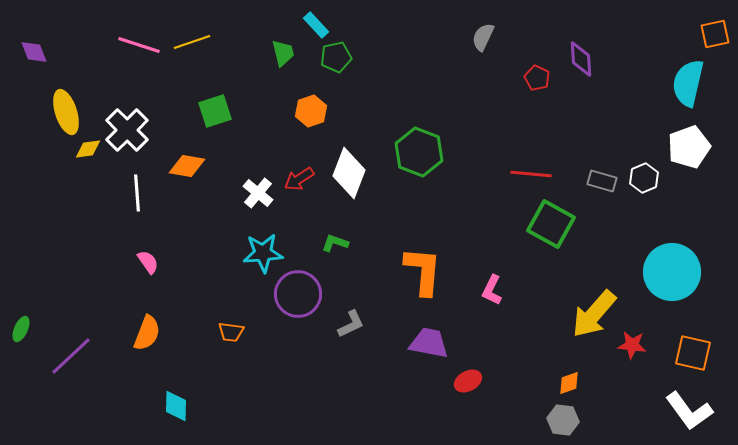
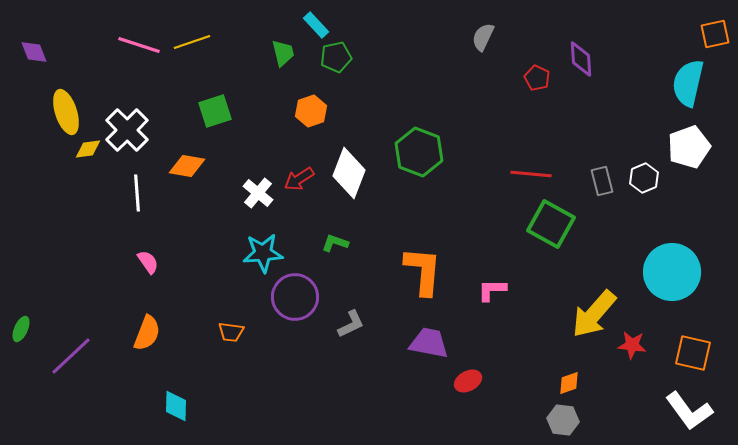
gray rectangle at (602, 181): rotated 60 degrees clockwise
pink L-shape at (492, 290): rotated 64 degrees clockwise
purple circle at (298, 294): moved 3 px left, 3 px down
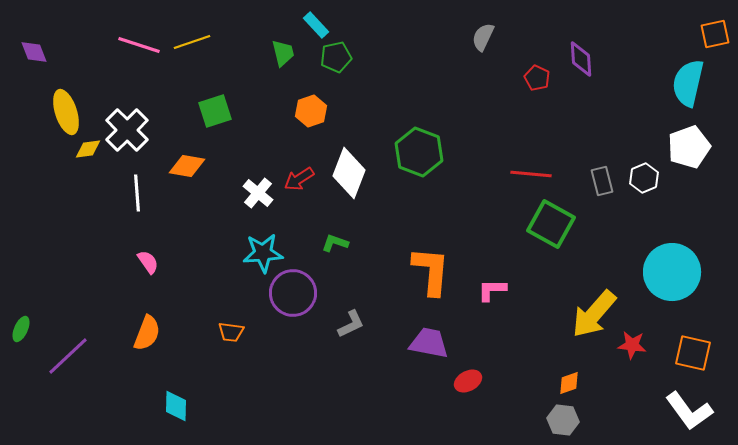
orange L-shape at (423, 271): moved 8 px right
purple circle at (295, 297): moved 2 px left, 4 px up
purple line at (71, 356): moved 3 px left
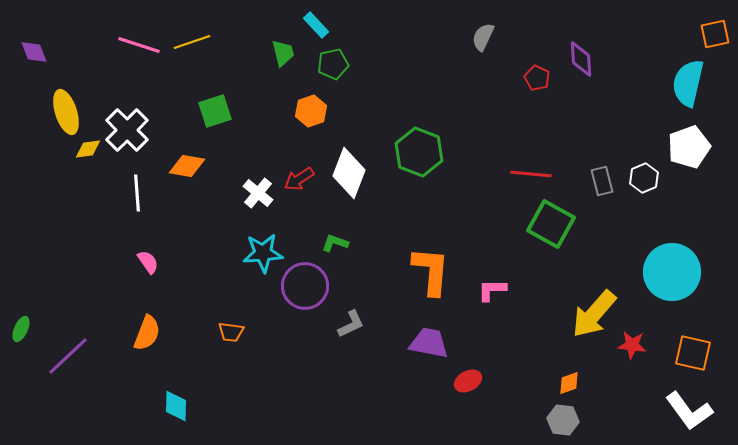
green pentagon at (336, 57): moved 3 px left, 7 px down
purple circle at (293, 293): moved 12 px right, 7 px up
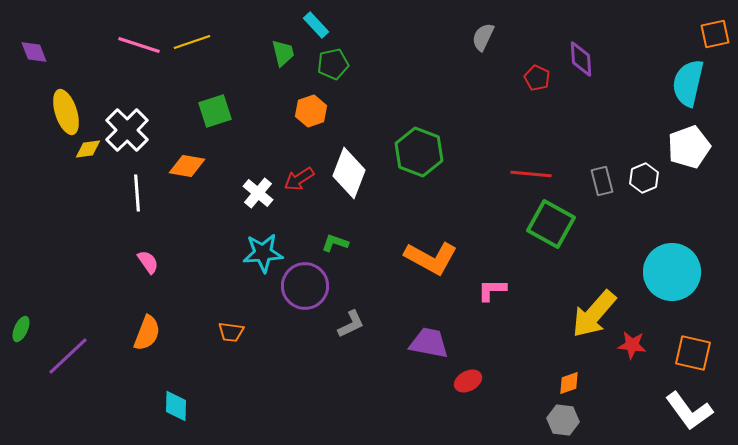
orange L-shape at (431, 271): moved 13 px up; rotated 114 degrees clockwise
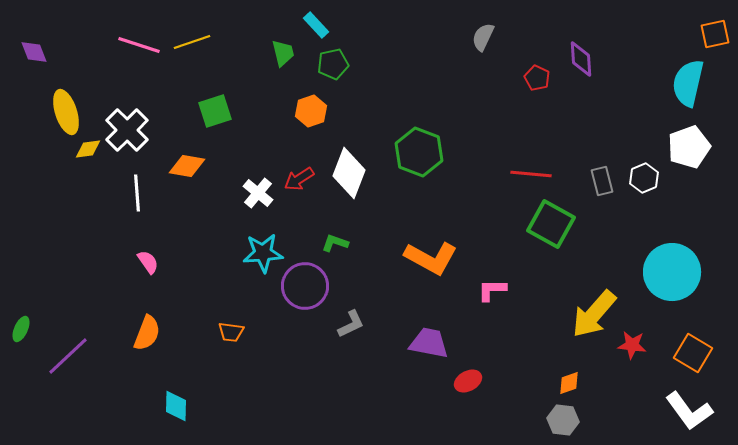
orange square at (693, 353): rotated 18 degrees clockwise
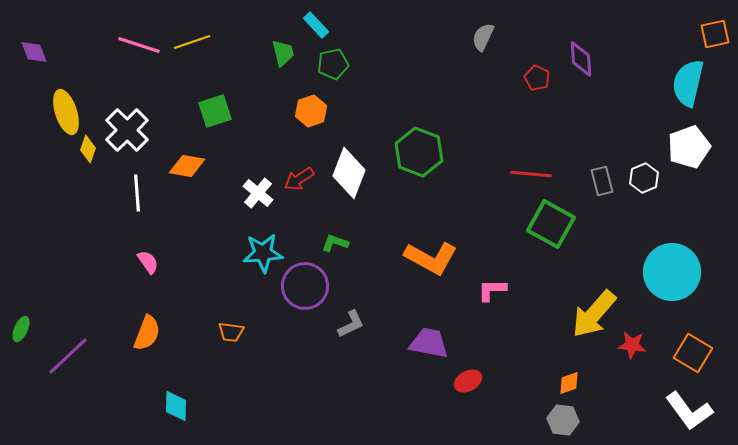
yellow diamond at (88, 149): rotated 64 degrees counterclockwise
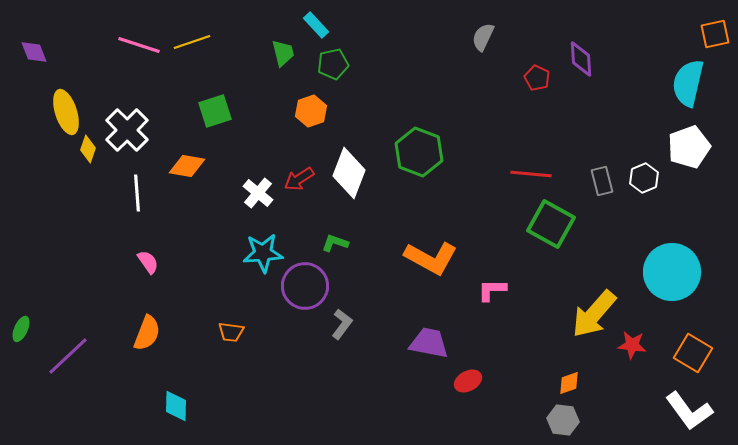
gray L-shape at (351, 324): moved 9 px left; rotated 28 degrees counterclockwise
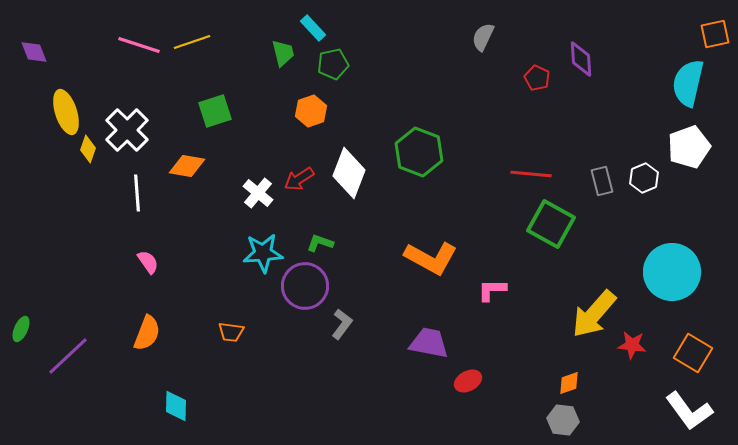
cyan rectangle at (316, 25): moved 3 px left, 3 px down
green L-shape at (335, 243): moved 15 px left
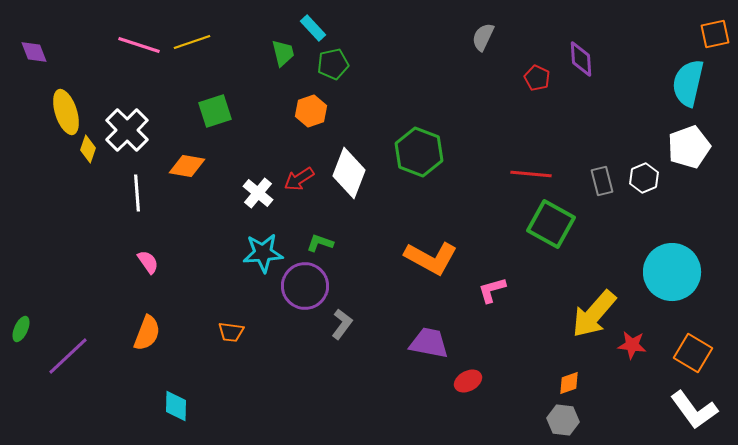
pink L-shape at (492, 290): rotated 16 degrees counterclockwise
white L-shape at (689, 411): moved 5 px right, 1 px up
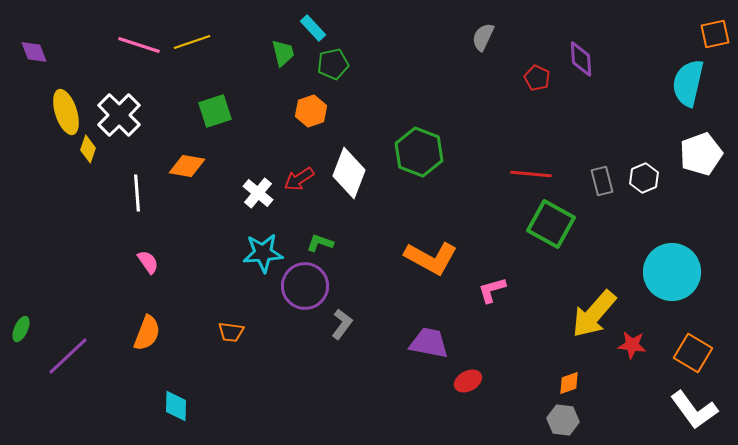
white cross at (127, 130): moved 8 px left, 15 px up
white pentagon at (689, 147): moved 12 px right, 7 px down
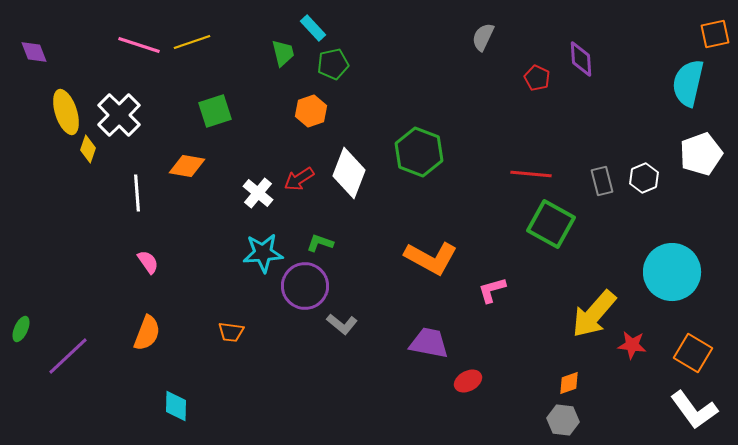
gray L-shape at (342, 324): rotated 92 degrees clockwise
